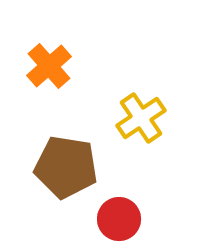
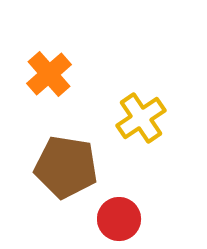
orange cross: moved 8 px down
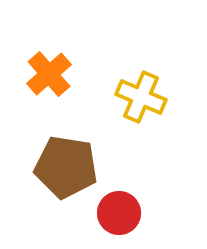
yellow cross: moved 21 px up; rotated 33 degrees counterclockwise
red circle: moved 6 px up
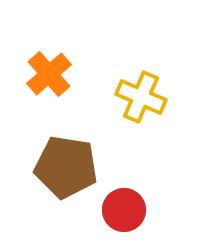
red circle: moved 5 px right, 3 px up
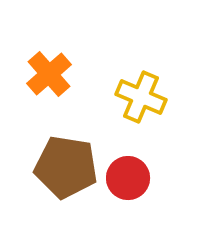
red circle: moved 4 px right, 32 px up
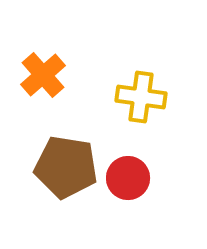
orange cross: moved 6 px left, 1 px down
yellow cross: rotated 15 degrees counterclockwise
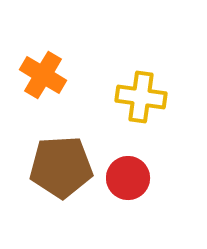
orange cross: rotated 18 degrees counterclockwise
brown pentagon: moved 5 px left; rotated 12 degrees counterclockwise
